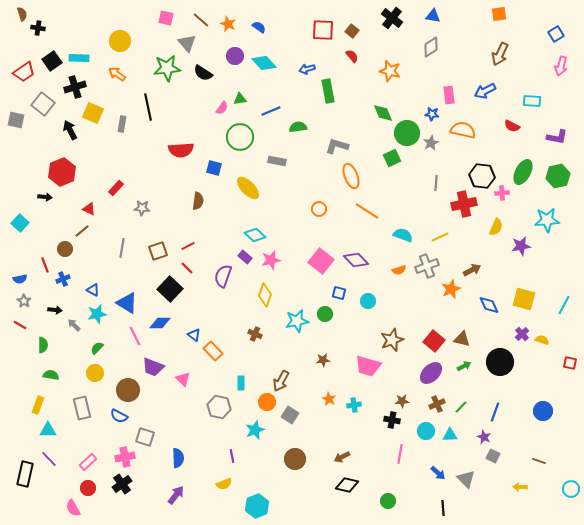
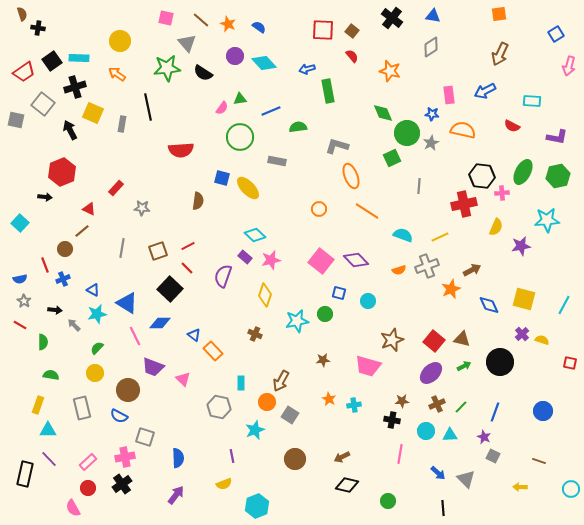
pink arrow at (561, 66): moved 8 px right
blue square at (214, 168): moved 8 px right, 10 px down
gray line at (436, 183): moved 17 px left, 3 px down
green semicircle at (43, 345): moved 3 px up
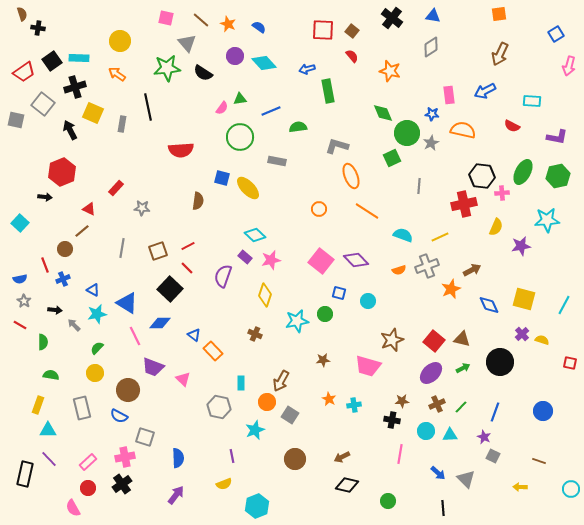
green arrow at (464, 366): moved 1 px left, 2 px down
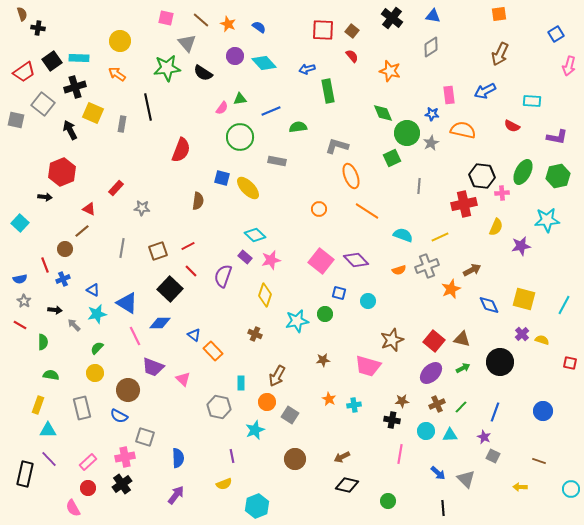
red semicircle at (181, 150): rotated 65 degrees counterclockwise
red line at (187, 268): moved 4 px right, 3 px down
brown arrow at (281, 381): moved 4 px left, 5 px up
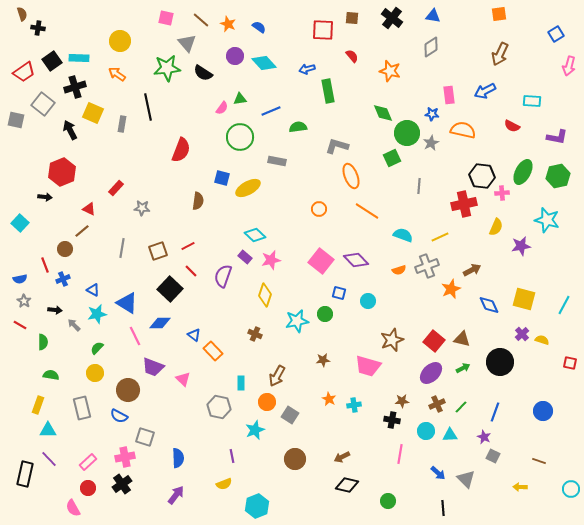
brown square at (352, 31): moved 13 px up; rotated 32 degrees counterclockwise
yellow ellipse at (248, 188): rotated 75 degrees counterclockwise
cyan star at (547, 220): rotated 20 degrees clockwise
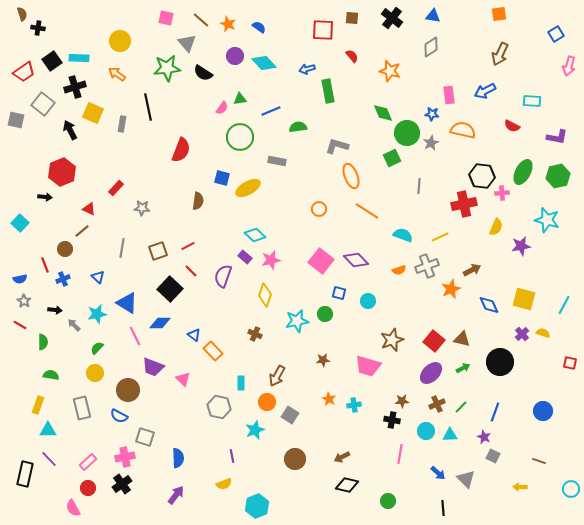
blue triangle at (93, 290): moved 5 px right, 13 px up; rotated 16 degrees clockwise
yellow semicircle at (542, 340): moved 1 px right, 7 px up
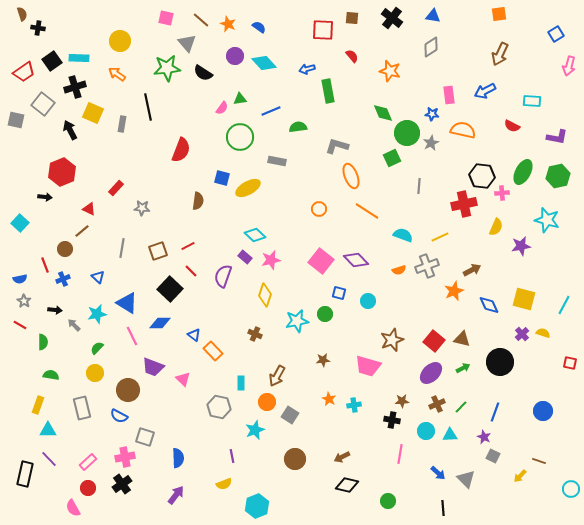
orange star at (451, 289): moved 3 px right, 2 px down
pink line at (135, 336): moved 3 px left
yellow arrow at (520, 487): moved 11 px up; rotated 48 degrees counterclockwise
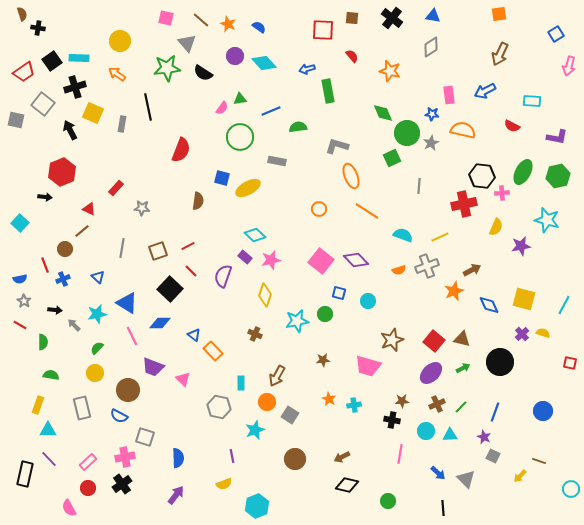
pink semicircle at (73, 508): moved 4 px left
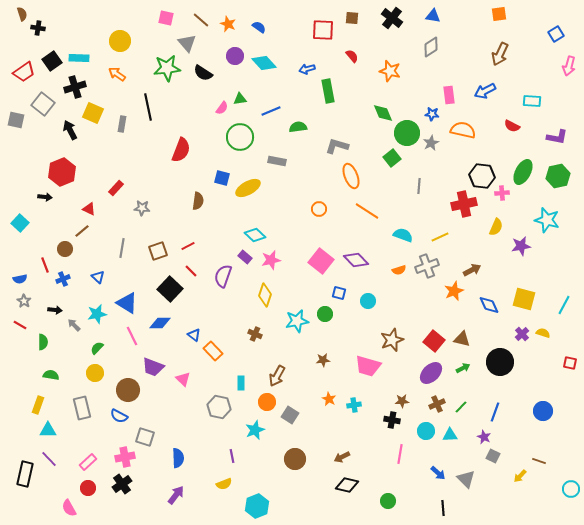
green square at (392, 158): rotated 12 degrees counterclockwise
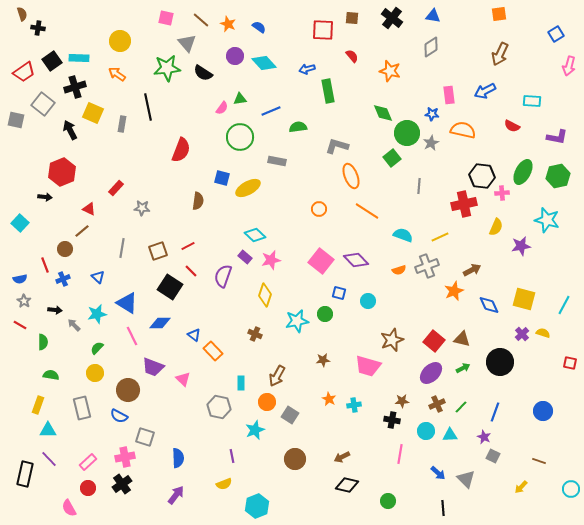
black square at (170, 289): moved 2 px up; rotated 10 degrees counterclockwise
yellow arrow at (520, 476): moved 1 px right, 11 px down
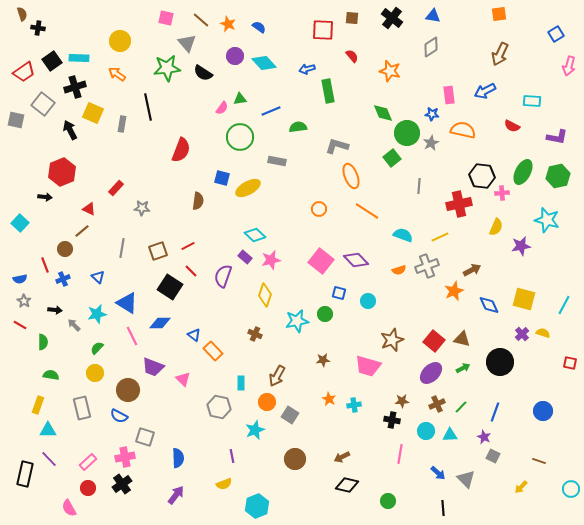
red cross at (464, 204): moved 5 px left
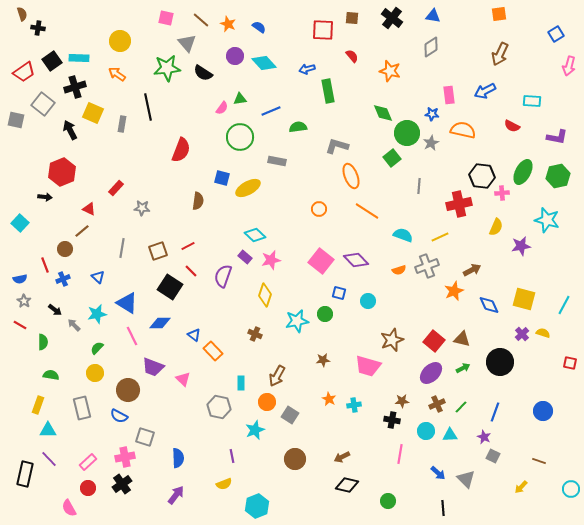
black arrow at (55, 310): rotated 32 degrees clockwise
